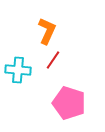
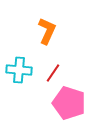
red line: moved 13 px down
cyan cross: moved 1 px right
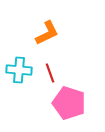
orange L-shape: moved 2 px down; rotated 40 degrees clockwise
red line: moved 3 px left; rotated 54 degrees counterclockwise
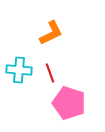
orange L-shape: moved 4 px right
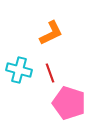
cyan cross: rotated 10 degrees clockwise
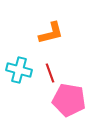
orange L-shape: rotated 12 degrees clockwise
pink pentagon: moved 3 px up; rotated 8 degrees counterclockwise
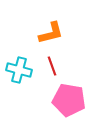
red line: moved 2 px right, 7 px up
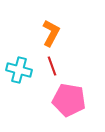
orange L-shape: rotated 48 degrees counterclockwise
